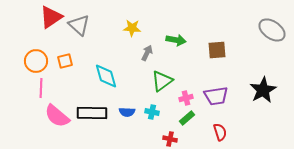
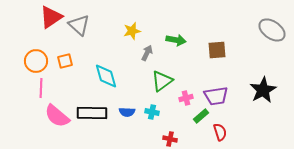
yellow star: moved 3 px down; rotated 18 degrees counterclockwise
green rectangle: moved 14 px right, 2 px up
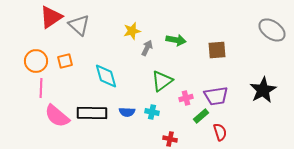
gray arrow: moved 5 px up
